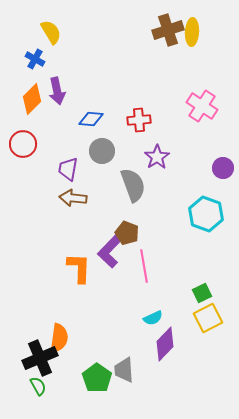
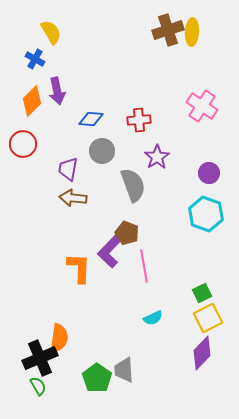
orange diamond: moved 2 px down
purple circle: moved 14 px left, 5 px down
purple diamond: moved 37 px right, 9 px down
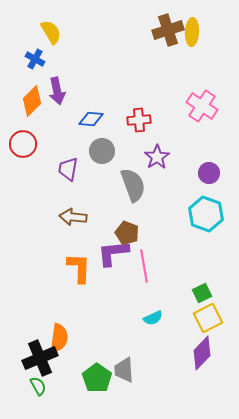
brown arrow: moved 19 px down
purple L-shape: moved 3 px right, 2 px down; rotated 40 degrees clockwise
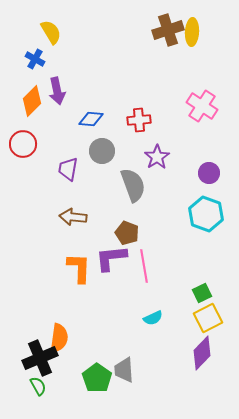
purple L-shape: moved 2 px left, 5 px down
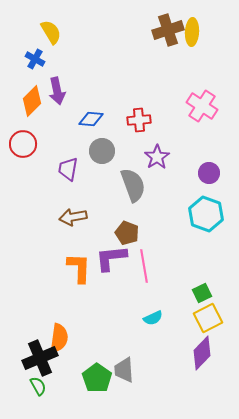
brown arrow: rotated 16 degrees counterclockwise
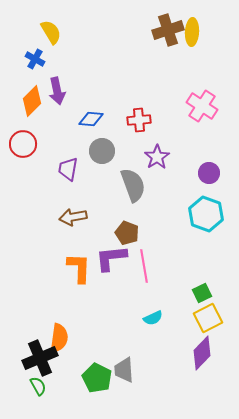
green pentagon: rotated 8 degrees counterclockwise
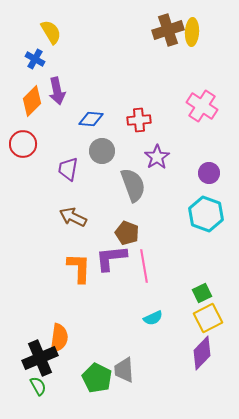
brown arrow: rotated 36 degrees clockwise
